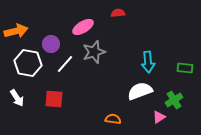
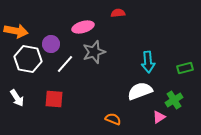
pink ellipse: rotated 15 degrees clockwise
orange arrow: rotated 25 degrees clockwise
white hexagon: moved 4 px up
green rectangle: rotated 21 degrees counterclockwise
orange semicircle: rotated 14 degrees clockwise
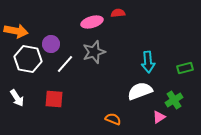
pink ellipse: moved 9 px right, 5 px up
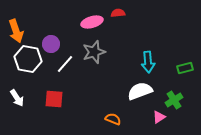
orange arrow: rotated 60 degrees clockwise
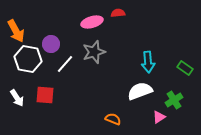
orange arrow: rotated 10 degrees counterclockwise
green rectangle: rotated 49 degrees clockwise
red square: moved 9 px left, 4 px up
